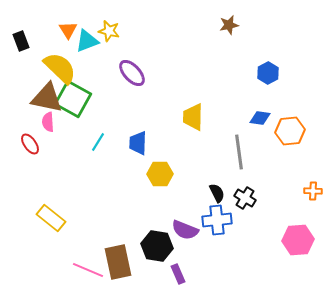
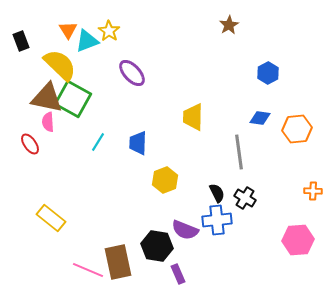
brown star: rotated 18 degrees counterclockwise
yellow star: rotated 20 degrees clockwise
yellow semicircle: moved 3 px up
orange hexagon: moved 7 px right, 2 px up
yellow hexagon: moved 5 px right, 6 px down; rotated 20 degrees counterclockwise
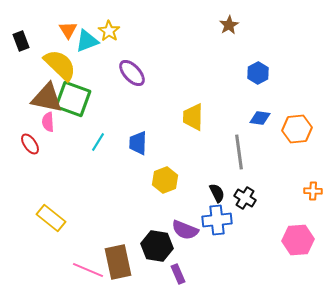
blue hexagon: moved 10 px left
green square: rotated 9 degrees counterclockwise
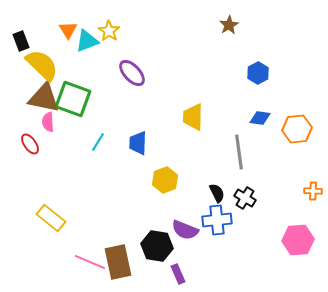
yellow semicircle: moved 18 px left
brown triangle: moved 3 px left
pink line: moved 2 px right, 8 px up
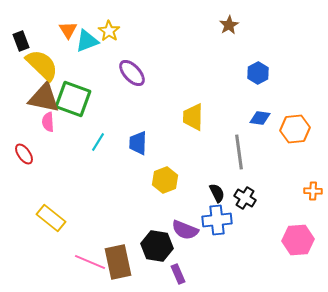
orange hexagon: moved 2 px left
red ellipse: moved 6 px left, 10 px down
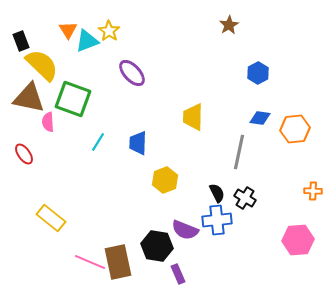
brown triangle: moved 15 px left
gray line: rotated 20 degrees clockwise
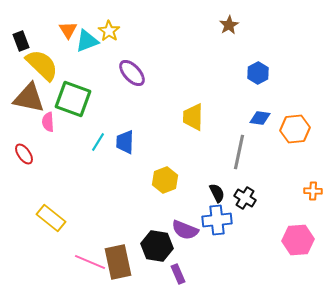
blue trapezoid: moved 13 px left, 1 px up
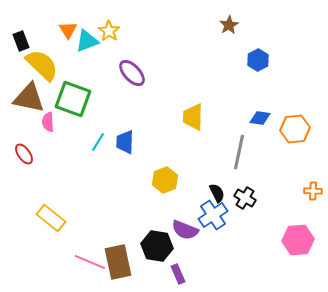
blue hexagon: moved 13 px up
blue cross: moved 4 px left, 5 px up; rotated 28 degrees counterclockwise
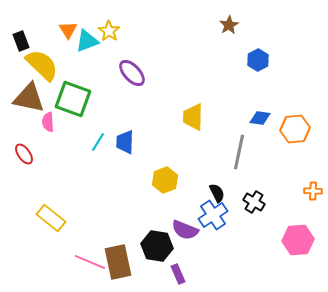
black cross: moved 9 px right, 4 px down
